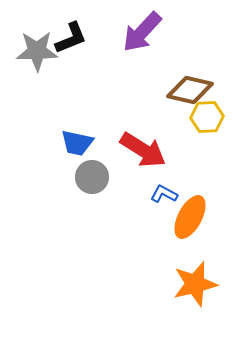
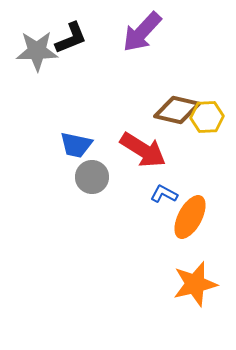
brown diamond: moved 13 px left, 20 px down
blue trapezoid: moved 1 px left, 2 px down
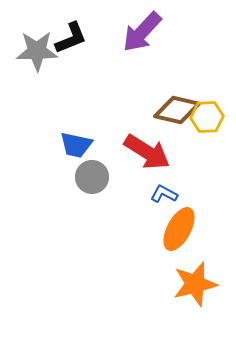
red arrow: moved 4 px right, 2 px down
orange ellipse: moved 11 px left, 12 px down
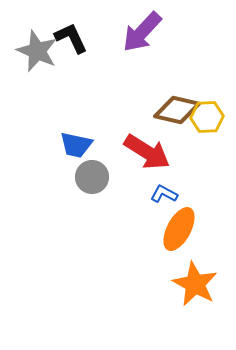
black L-shape: rotated 93 degrees counterclockwise
gray star: rotated 24 degrees clockwise
orange star: rotated 30 degrees counterclockwise
